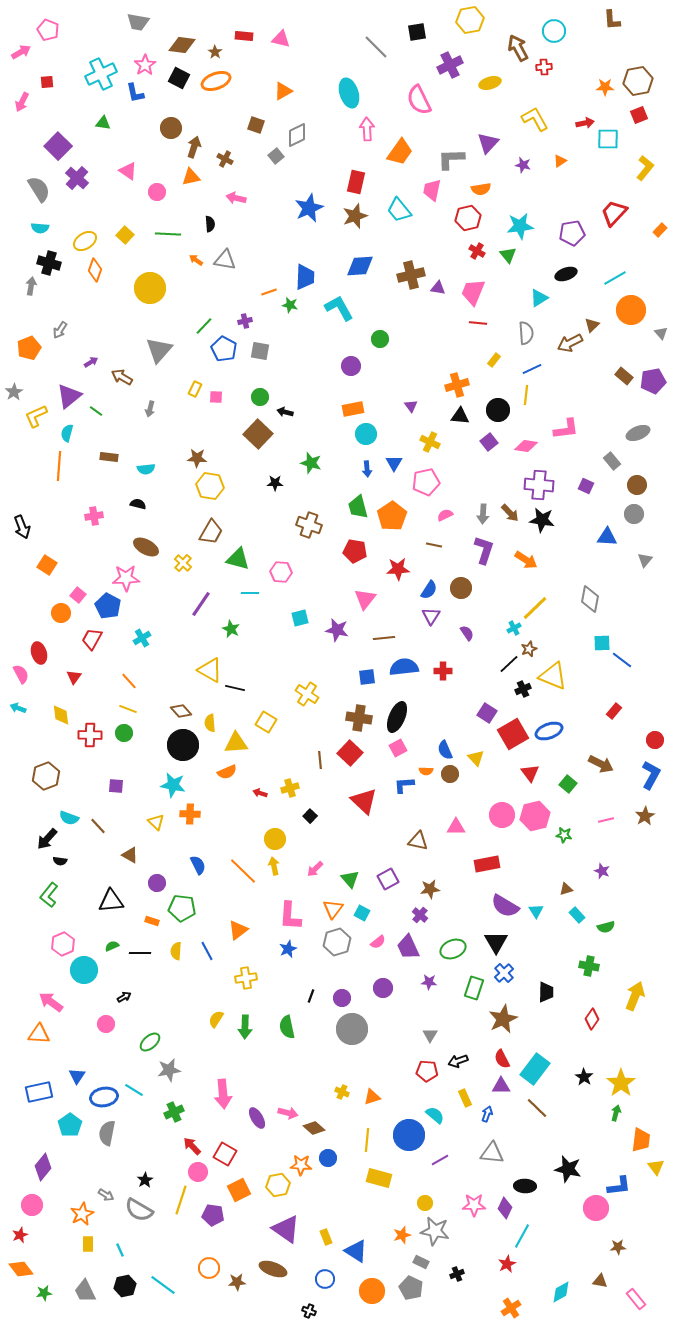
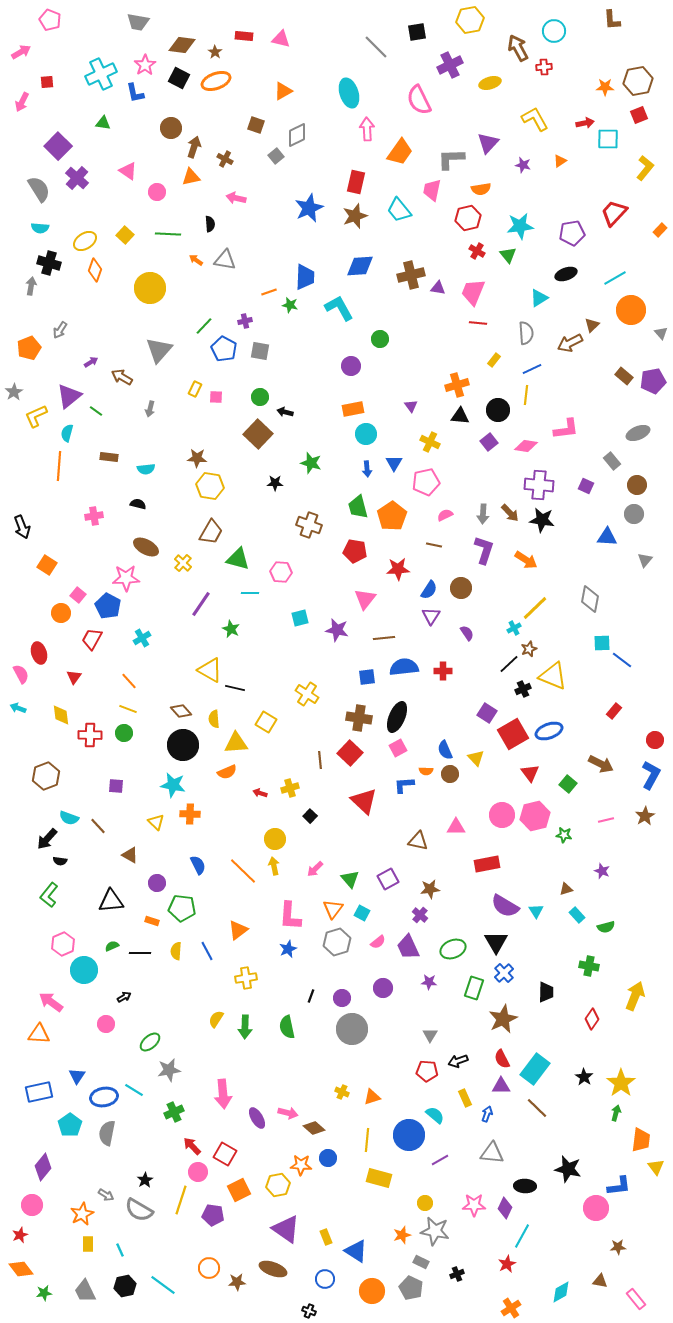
pink pentagon at (48, 30): moved 2 px right, 10 px up
yellow semicircle at (210, 723): moved 4 px right, 4 px up
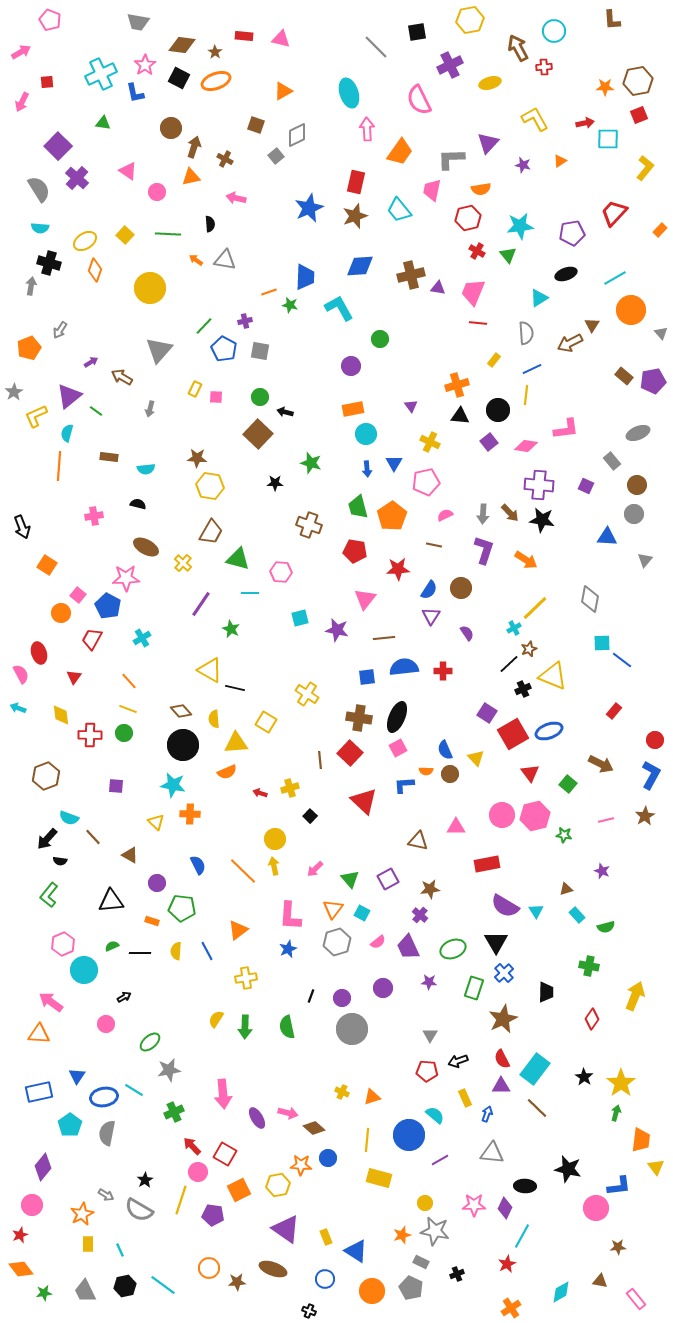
brown triangle at (592, 325): rotated 14 degrees counterclockwise
brown line at (98, 826): moved 5 px left, 11 px down
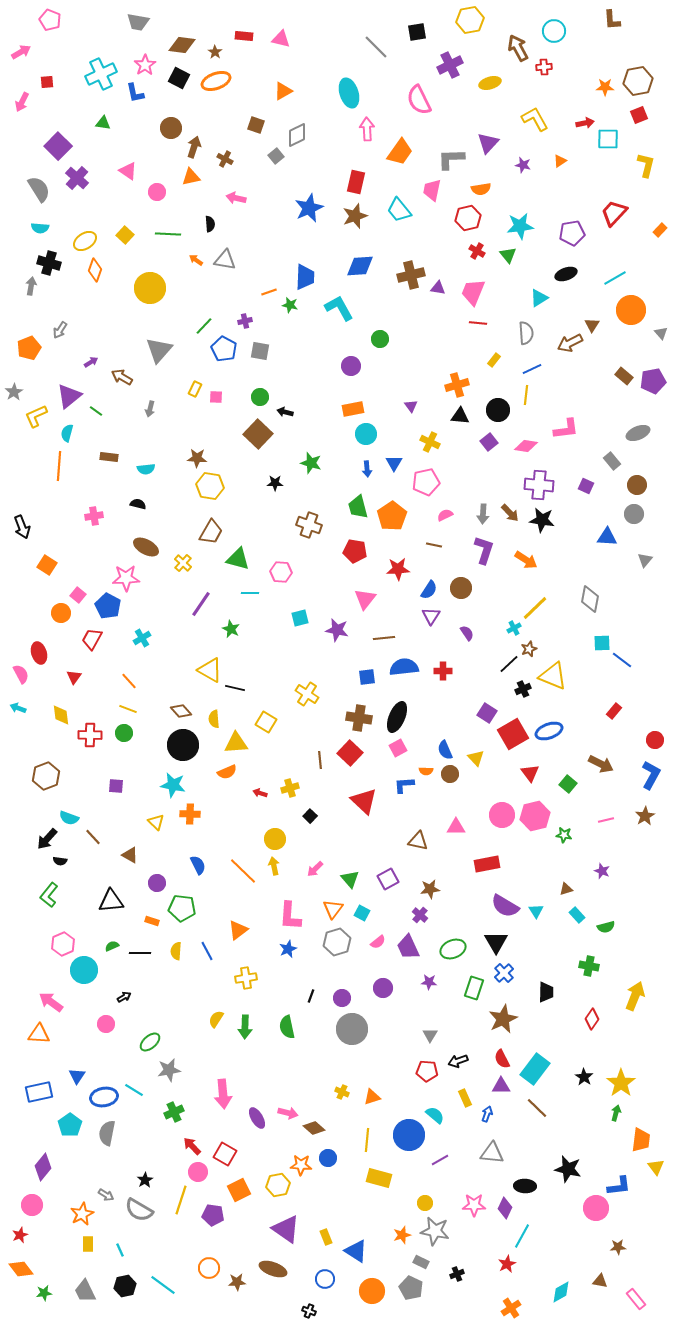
yellow L-shape at (645, 168): moved 1 px right, 3 px up; rotated 25 degrees counterclockwise
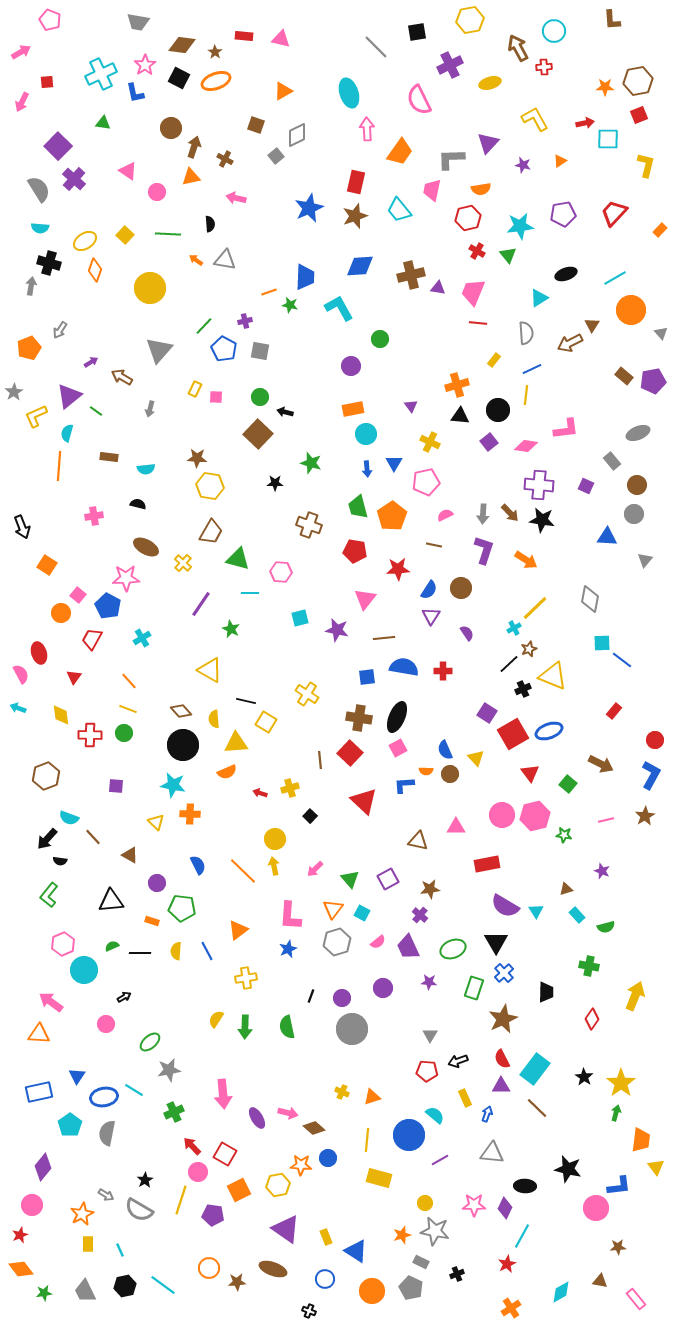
purple cross at (77, 178): moved 3 px left, 1 px down
purple pentagon at (572, 233): moved 9 px left, 19 px up
blue semicircle at (404, 667): rotated 16 degrees clockwise
black line at (235, 688): moved 11 px right, 13 px down
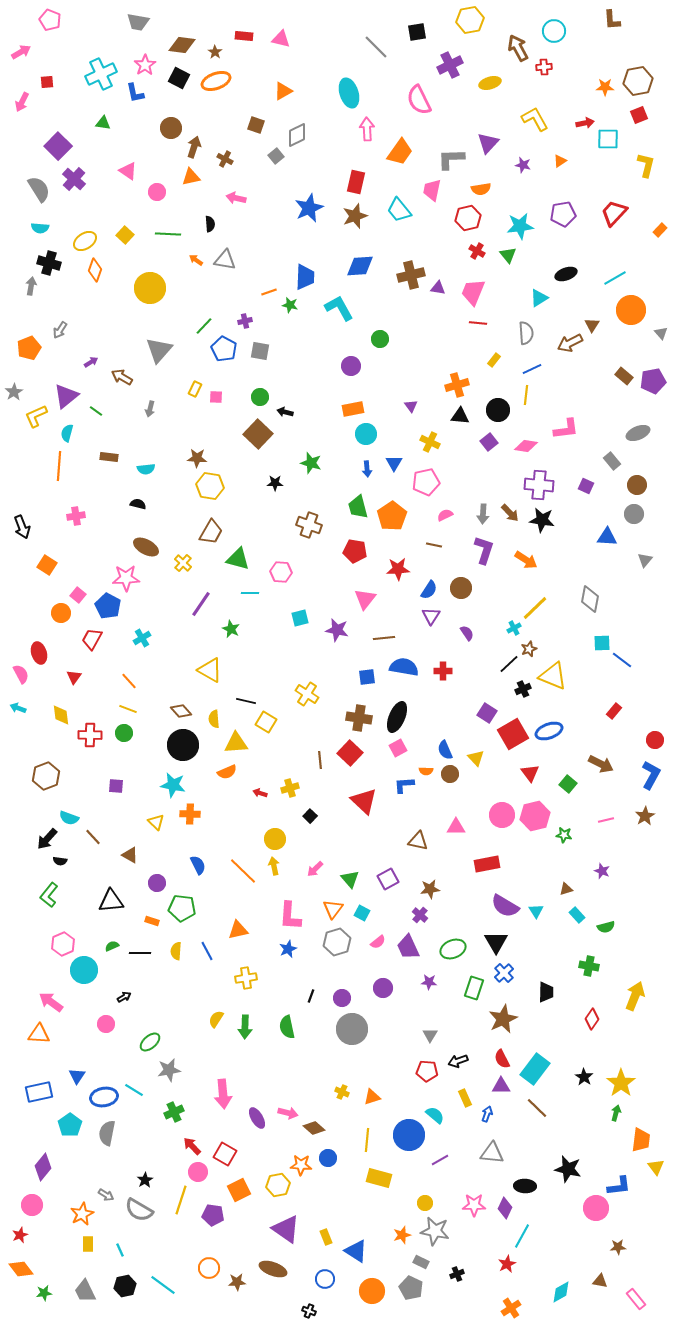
purple triangle at (69, 396): moved 3 px left
pink cross at (94, 516): moved 18 px left
orange triangle at (238, 930): rotated 25 degrees clockwise
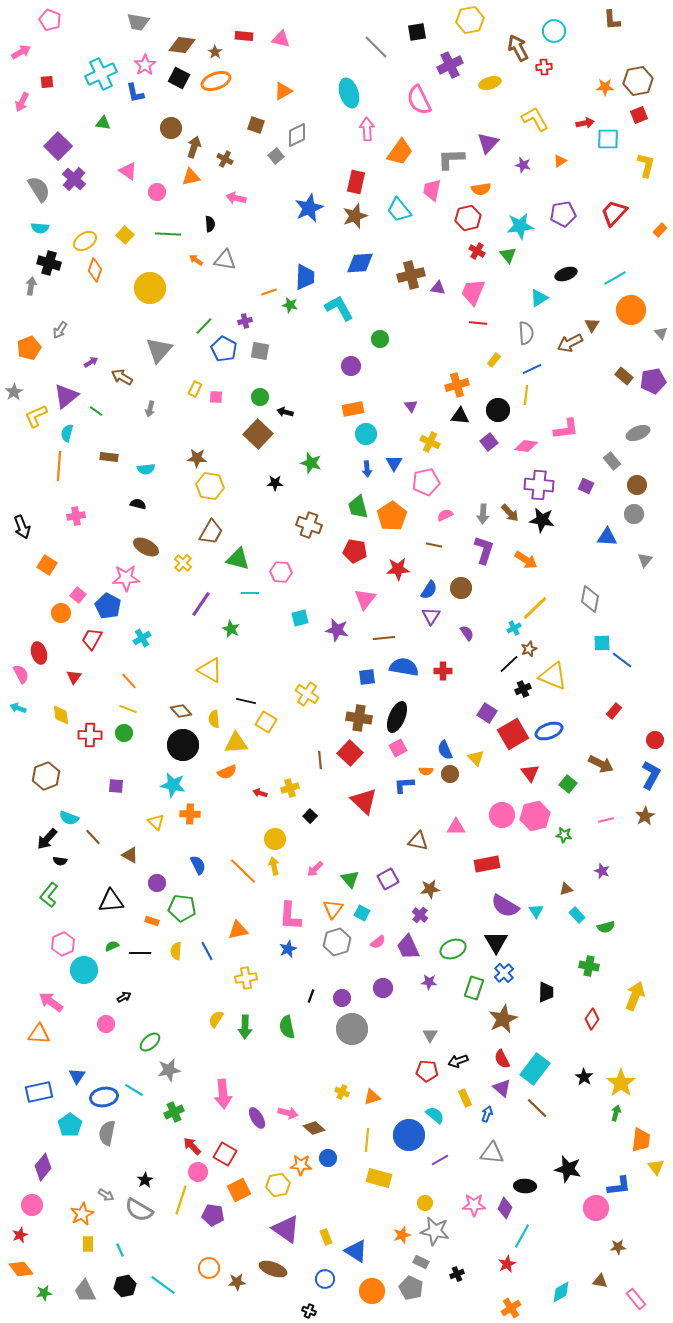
blue diamond at (360, 266): moved 3 px up
purple triangle at (501, 1086): moved 1 px right, 2 px down; rotated 42 degrees clockwise
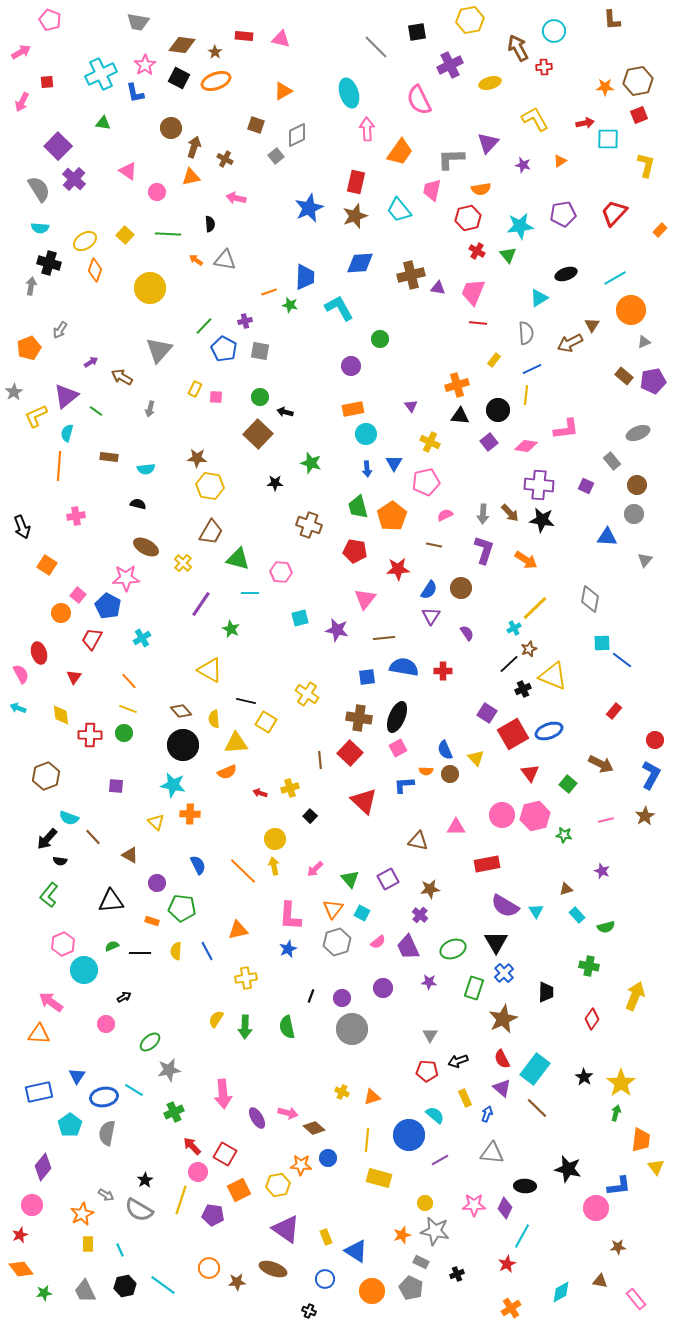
gray triangle at (661, 333): moved 17 px left, 9 px down; rotated 48 degrees clockwise
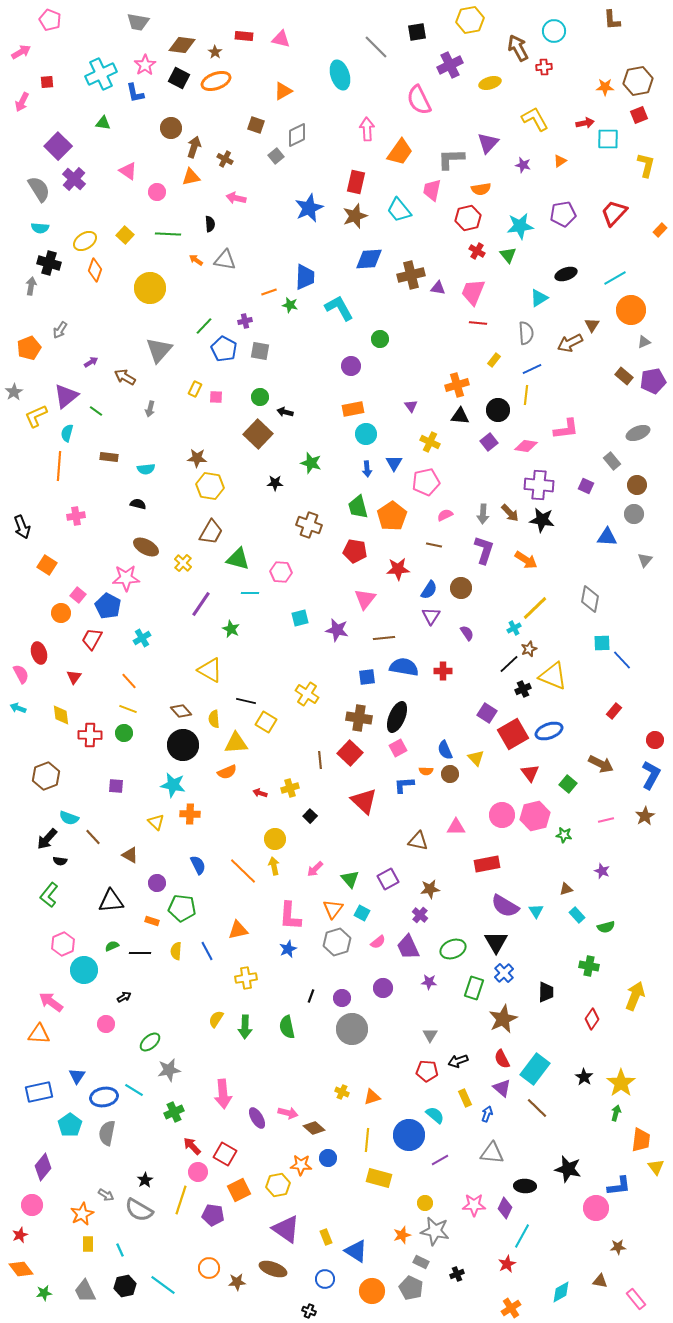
cyan ellipse at (349, 93): moved 9 px left, 18 px up
blue diamond at (360, 263): moved 9 px right, 4 px up
brown arrow at (122, 377): moved 3 px right
blue line at (622, 660): rotated 10 degrees clockwise
